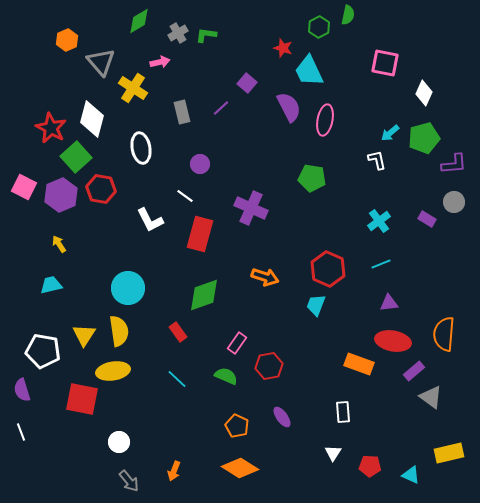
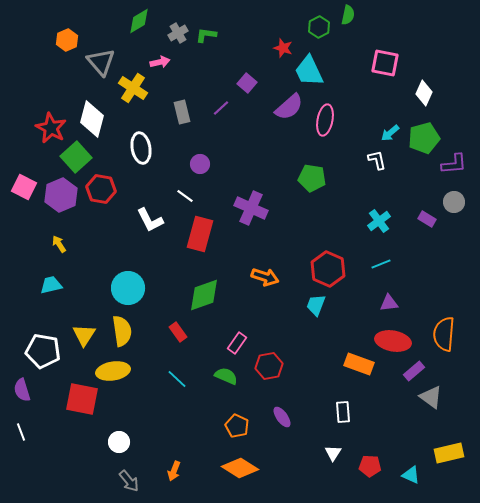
purple semicircle at (289, 107): rotated 76 degrees clockwise
yellow semicircle at (119, 331): moved 3 px right
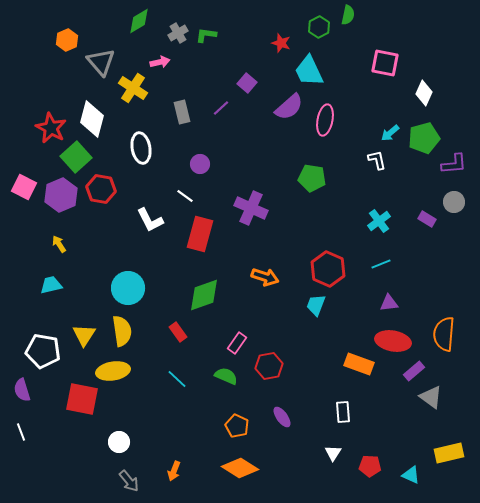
red star at (283, 48): moved 2 px left, 5 px up
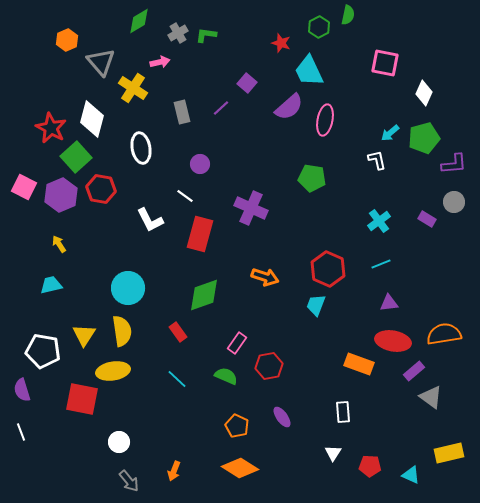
orange semicircle at (444, 334): rotated 76 degrees clockwise
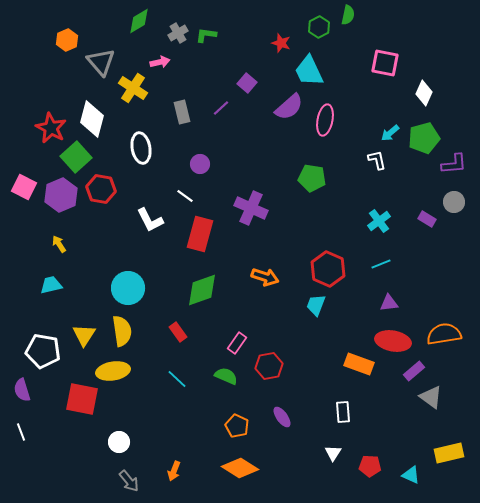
green diamond at (204, 295): moved 2 px left, 5 px up
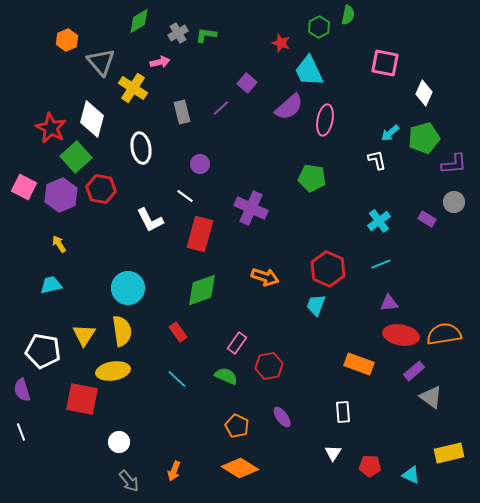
red ellipse at (393, 341): moved 8 px right, 6 px up
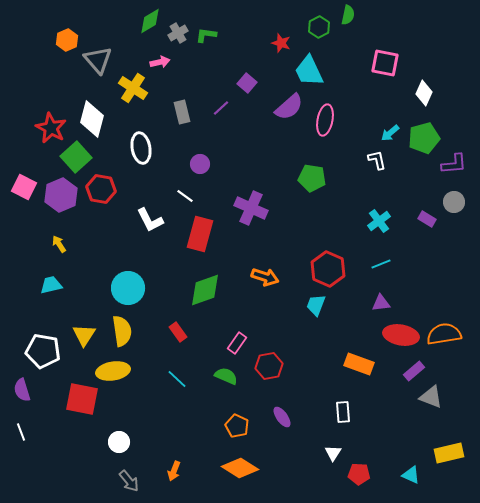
green diamond at (139, 21): moved 11 px right
gray triangle at (101, 62): moved 3 px left, 2 px up
green diamond at (202, 290): moved 3 px right
purple triangle at (389, 303): moved 8 px left
gray triangle at (431, 397): rotated 15 degrees counterclockwise
red pentagon at (370, 466): moved 11 px left, 8 px down
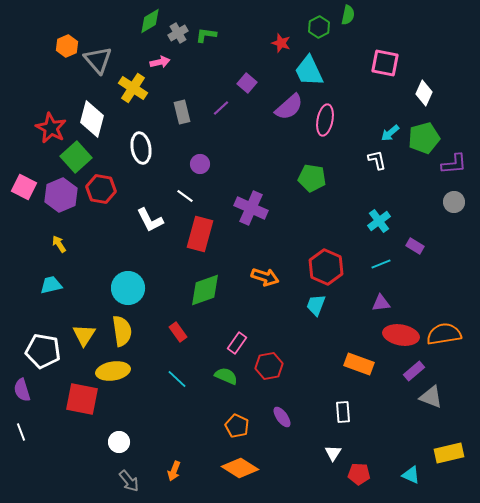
orange hexagon at (67, 40): moved 6 px down
purple rectangle at (427, 219): moved 12 px left, 27 px down
red hexagon at (328, 269): moved 2 px left, 2 px up
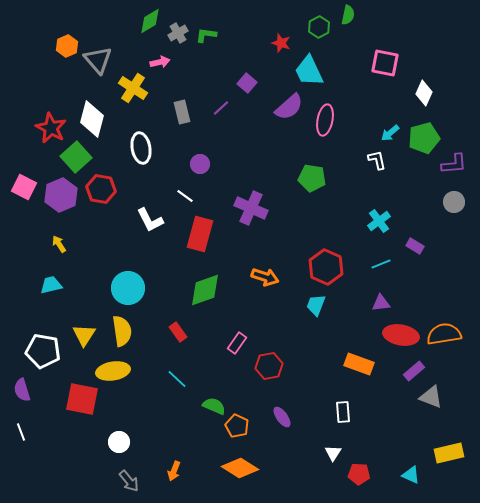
green semicircle at (226, 376): moved 12 px left, 30 px down
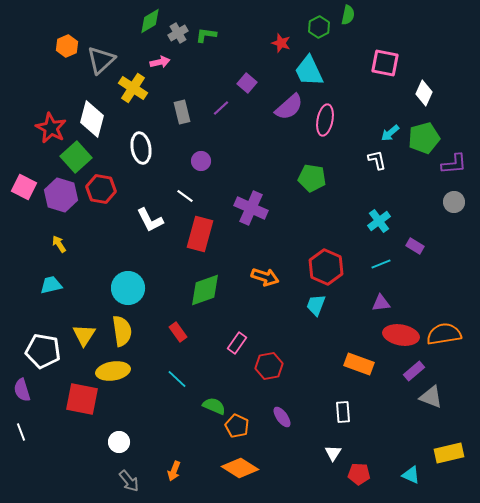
gray triangle at (98, 60): moved 3 px right; rotated 28 degrees clockwise
purple circle at (200, 164): moved 1 px right, 3 px up
purple hexagon at (61, 195): rotated 20 degrees counterclockwise
